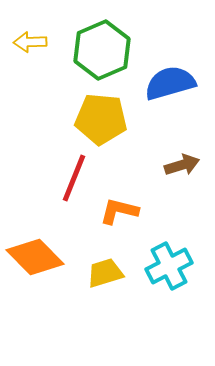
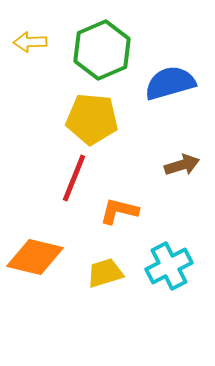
yellow pentagon: moved 9 px left
orange diamond: rotated 32 degrees counterclockwise
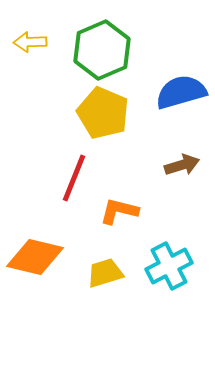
blue semicircle: moved 11 px right, 9 px down
yellow pentagon: moved 11 px right, 6 px up; rotated 18 degrees clockwise
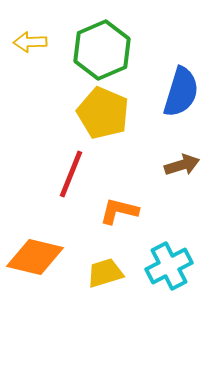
blue semicircle: rotated 123 degrees clockwise
red line: moved 3 px left, 4 px up
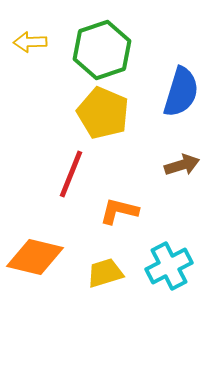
green hexagon: rotated 4 degrees clockwise
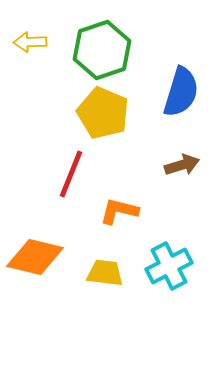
yellow trapezoid: rotated 24 degrees clockwise
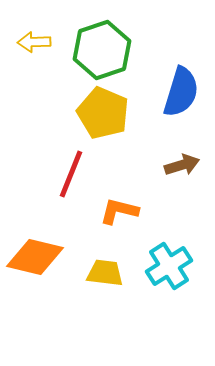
yellow arrow: moved 4 px right
cyan cross: rotated 6 degrees counterclockwise
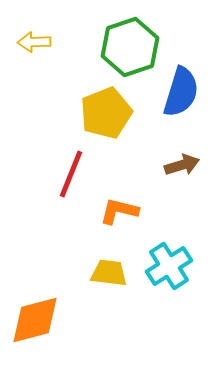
green hexagon: moved 28 px right, 3 px up
yellow pentagon: moved 3 px right; rotated 27 degrees clockwise
orange diamond: moved 63 px down; rotated 28 degrees counterclockwise
yellow trapezoid: moved 4 px right
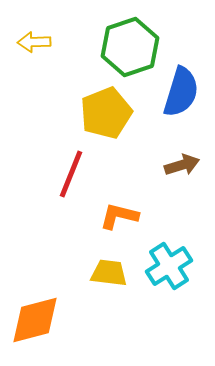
orange L-shape: moved 5 px down
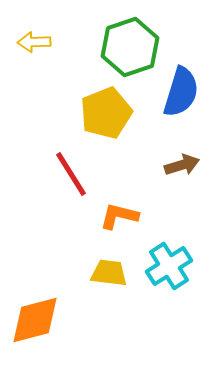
red line: rotated 54 degrees counterclockwise
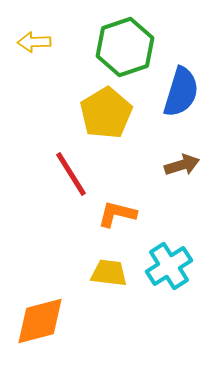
green hexagon: moved 5 px left
yellow pentagon: rotated 9 degrees counterclockwise
orange L-shape: moved 2 px left, 2 px up
orange diamond: moved 5 px right, 1 px down
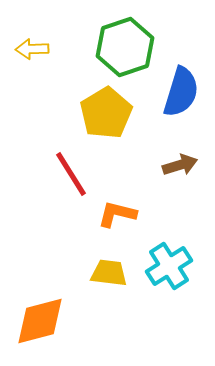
yellow arrow: moved 2 px left, 7 px down
brown arrow: moved 2 px left
